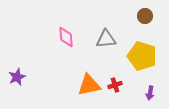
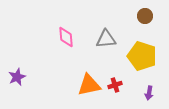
purple arrow: moved 1 px left
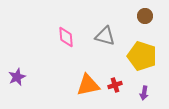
gray triangle: moved 1 px left, 3 px up; rotated 20 degrees clockwise
orange triangle: moved 1 px left
purple arrow: moved 5 px left
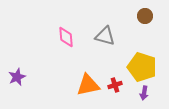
yellow pentagon: moved 11 px down
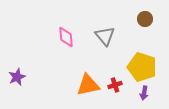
brown circle: moved 3 px down
gray triangle: rotated 35 degrees clockwise
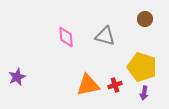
gray triangle: rotated 35 degrees counterclockwise
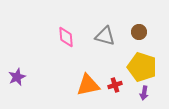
brown circle: moved 6 px left, 13 px down
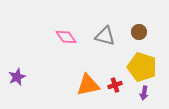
pink diamond: rotated 30 degrees counterclockwise
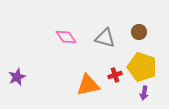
gray triangle: moved 2 px down
red cross: moved 10 px up
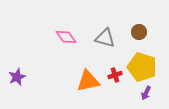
orange triangle: moved 4 px up
purple arrow: moved 2 px right; rotated 16 degrees clockwise
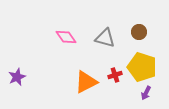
orange triangle: moved 2 px left, 1 px down; rotated 15 degrees counterclockwise
